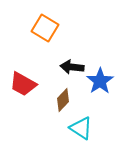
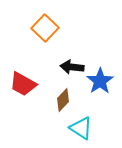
orange square: rotated 12 degrees clockwise
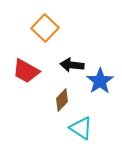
black arrow: moved 2 px up
red trapezoid: moved 3 px right, 13 px up
brown diamond: moved 1 px left
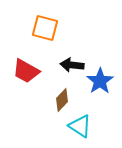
orange square: rotated 28 degrees counterclockwise
cyan triangle: moved 1 px left, 2 px up
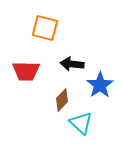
black arrow: moved 1 px up
red trapezoid: rotated 28 degrees counterclockwise
blue star: moved 4 px down
cyan triangle: moved 1 px right, 3 px up; rotated 10 degrees clockwise
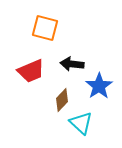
red trapezoid: moved 5 px right; rotated 24 degrees counterclockwise
blue star: moved 1 px left, 1 px down
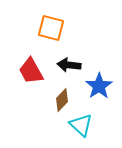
orange square: moved 6 px right
black arrow: moved 3 px left, 1 px down
red trapezoid: rotated 84 degrees clockwise
cyan triangle: moved 2 px down
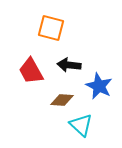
blue star: rotated 12 degrees counterclockwise
brown diamond: rotated 50 degrees clockwise
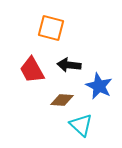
red trapezoid: moved 1 px right, 1 px up
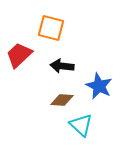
black arrow: moved 7 px left, 1 px down
red trapezoid: moved 13 px left, 15 px up; rotated 76 degrees clockwise
